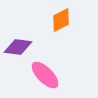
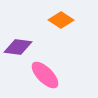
orange diamond: rotated 60 degrees clockwise
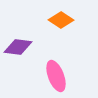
pink ellipse: moved 11 px right, 1 px down; rotated 24 degrees clockwise
